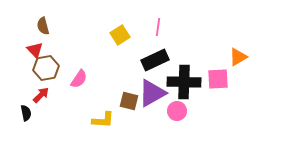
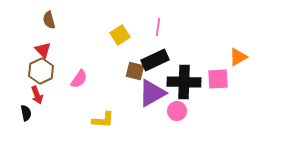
brown semicircle: moved 6 px right, 6 px up
red triangle: moved 8 px right
brown hexagon: moved 5 px left, 3 px down; rotated 15 degrees counterclockwise
red arrow: moved 4 px left; rotated 114 degrees clockwise
brown square: moved 6 px right, 30 px up
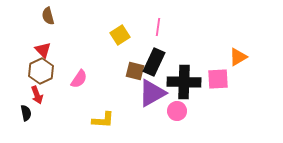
brown semicircle: moved 1 px left, 4 px up
black rectangle: moved 1 px left, 2 px down; rotated 40 degrees counterclockwise
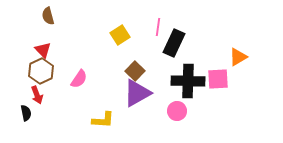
black rectangle: moved 20 px right, 19 px up
brown square: rotated 30 degrees clockwise
black cross: moved 4 px right, 1 px up
purple triangle: moved 15 px left
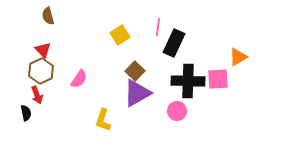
yellow L-shape: rotated 105 degrees clockwise
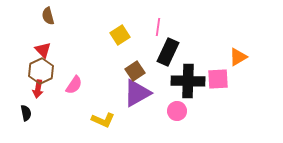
black rectangle: moved 6 px left, 9 px down
brown square: rotated 12 degrees clockwise
pink semicircle: moved 5 px left, 6 px down
red arrow: moved 1 px right, 6 px up; rotated 30 degrees clockwise
yellow L-shape: rotated 85 degrees counterclockwise
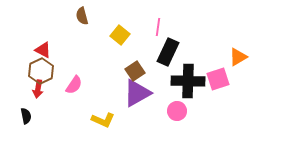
brown semicircle: moved 34 px right
yellow square: rotated 18 degrees counterclockwise
red triangle: rotated 18 degrees counterclockwise
pink square: rotated 15 degrees counterclockwise
black semicircle: moved 3 px down
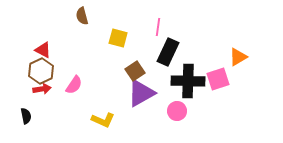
yellow square: moved 2 px left, 3 px down; rotated 24 degrees counterclockwise
red arrow: moved 4 px right; rotated 108 degrees counterclockwise
purple triangle: moved 4 px right
